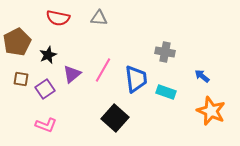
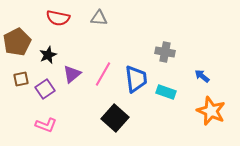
pink line: moved 4 px down
brown square: rotated 21 degrees counterclockwise
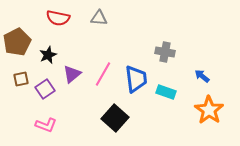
orange star: moved 2 px left, 1 px up; rotated 12 degrees clockwise
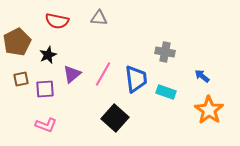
red semicircle: moved 1 px left, 3 px down
purple square: rotated 30 degrees clockwise
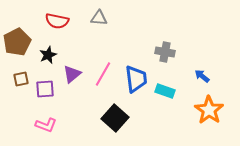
cyan rectangle: moved 1 px left, 1 px up
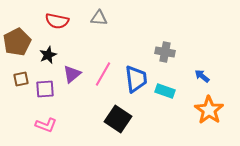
black square: moved 3 px right, 1 px down; rotated 8 degrees counterclockwise
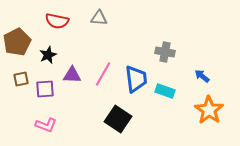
purple triangle: moved 1 px down; rotated 42 degrees clockwise
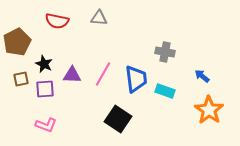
black star: moved 4 px left, 9 px down; rotated 24 degrees counterclockwise
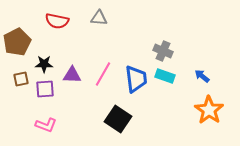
gray cross: moved 2 px left, 1 px up; rotated 12 degrees clockwise
black star: rotated 24 degrees counterclockwise
cyan rectangle: moved 15 px up
